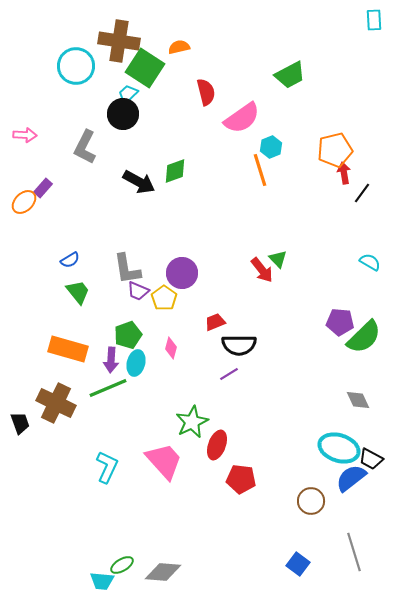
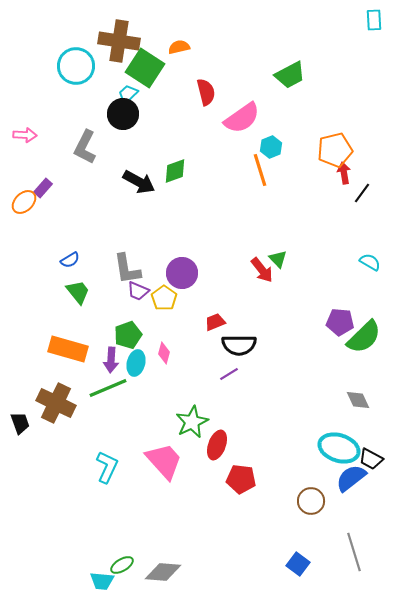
pink diamond at (171, 348): moved 7 px left, 5 px down
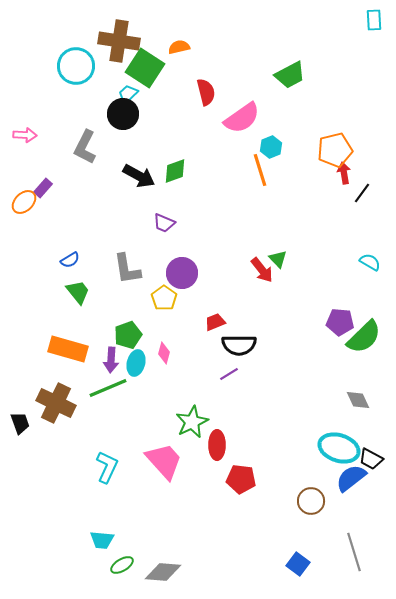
black arrow at (139, 182): moved 6 px up
purple trapezoid at (138, 291): moved 26 px right, 68 px up
red ellipse at (217, 445): rotated 20 degrees counterclockwise
cyan trapezoid at (102, 581): moved 41 px up
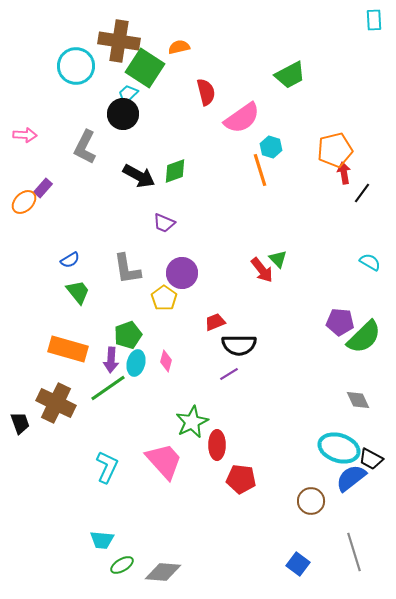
cyan hexagon at (271, 147): rotated 20 degrees counterclockwise
pink diamond at (164, 353): moved 2 px right, 8 px down
green line at (108, 388): rotated 12 degrees counterclockwise
